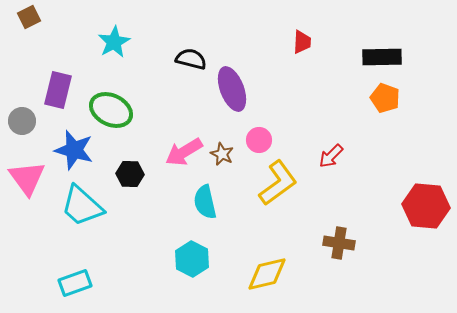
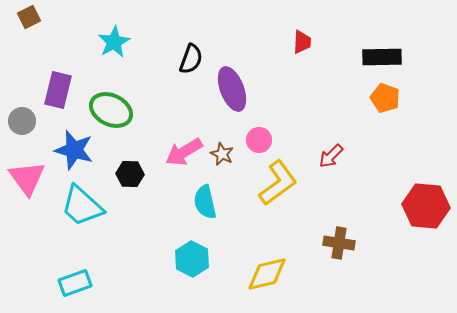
black semicircle: rotated 96 degrees clockwise
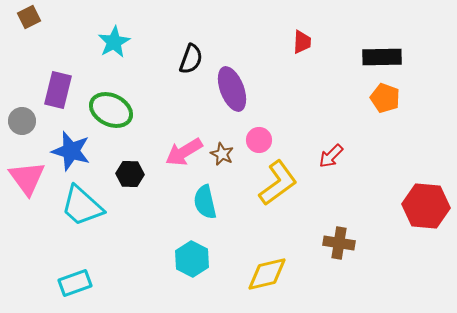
blue star: moved 3 px left, 1 px down
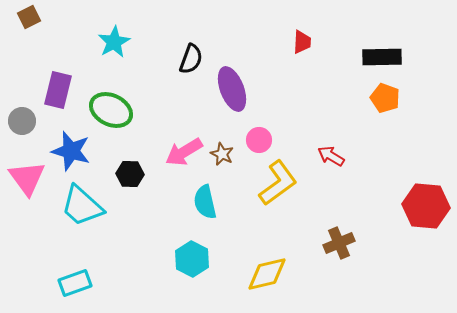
red arrow: rotated 76 degrees clockwise
brown cross: rotated 32 degrees counterclockwise
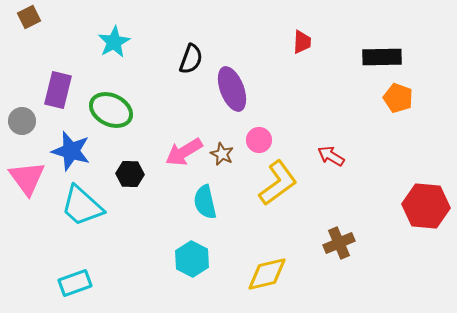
orange pentagon: moved 13 px right
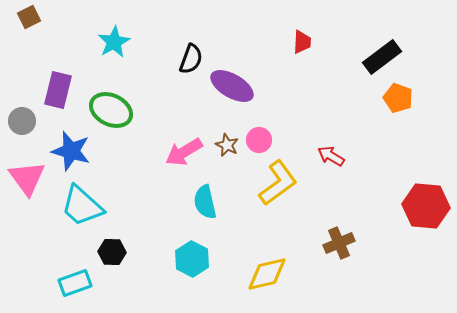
black rectangle: rotated 36 degrees counterclockwise
purple ellipse: moved 3 px up; rotated 39 degrees counterclockwise
brown star: moved 5 px right, 9 px up
black hexagon: moved 18 px left, 78 px down
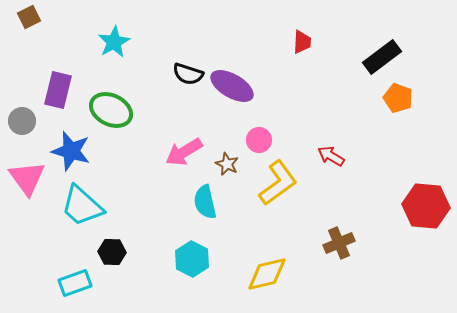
black semicircle: moved 3 px left, 15 px down; rotated 88 degrees clockwise
brown star: moved 19 px down
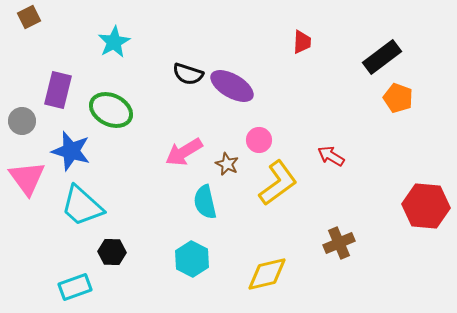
cyan rectangle: moved 4 px down
